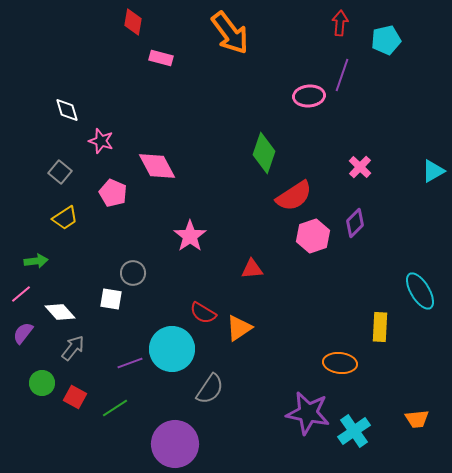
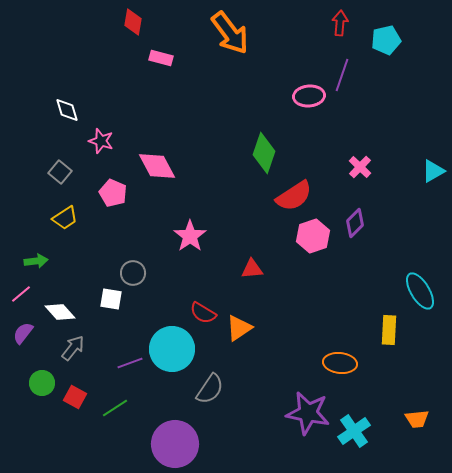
yellow rectangle at (380, 327): moved 9 px right, 3 px down
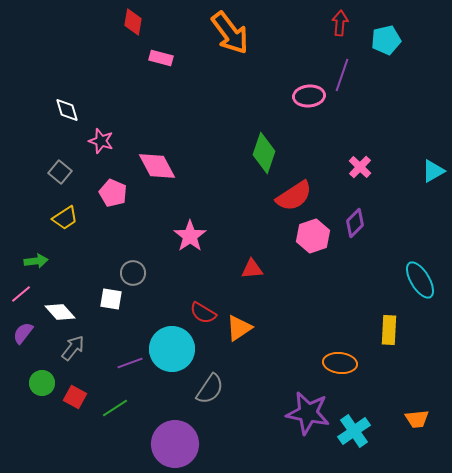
cyan ellipse at (420, 291): moved 11 px up
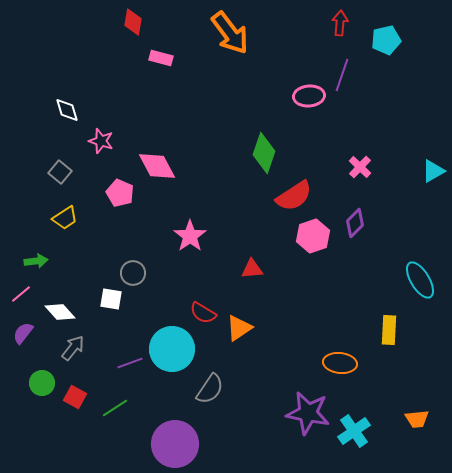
pink pentagon at (113, 193): moved 7 px right
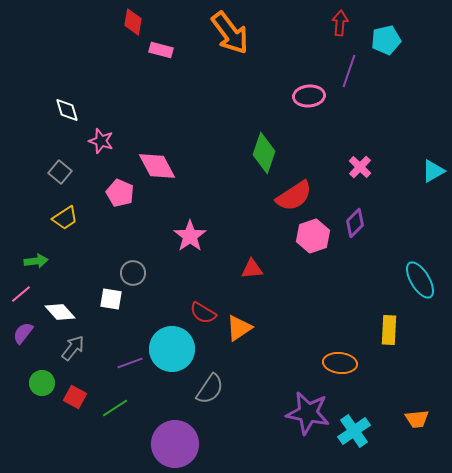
pink rectangle at (161, 58): moved 8 px up
purple line at (342, 75): moved 7 px right, 4 px up
